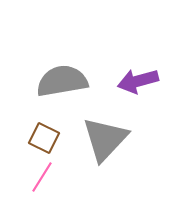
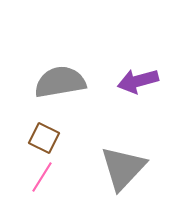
gray semicircle: moved 2 px left, 1 px down
gray triangle: moved 18 px right, 29 px down
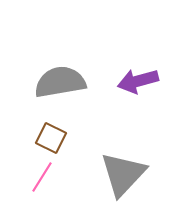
brown square: moved 7 px right
gray triangle: moved 6 px down
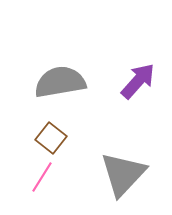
purple arrow: rotated 147 degrees clockwise
brown square: rotated 12 degrees clockwise
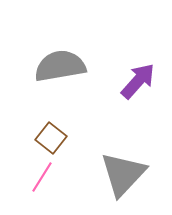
gray semicircle: moved 16 px up
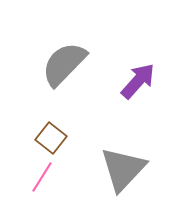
gray semicircle: moved 4 px right, 2 px up; rotated 36 degrees counterclockwise
gray triangle: moved 5 px up
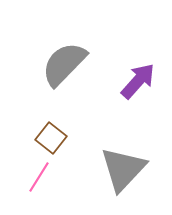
pink line: moved 3 px left
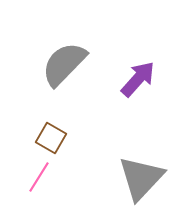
purple arrow: moved 2 px up
brown square: rotated 8 degrees counterclockwise
gray triangle: moved 18 px right, 9 px down
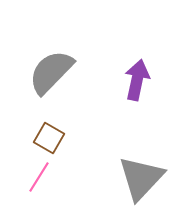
gray semicircle: moved 13 px left, 8 px down
purple arrow: moved 1 px left, 1 px down; rotated 30 degrees counterclockwise
brown square: moved 2 px left
